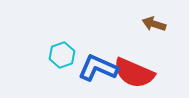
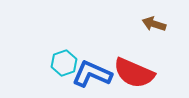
cyan hexagon: moved 2 px right, 8 px down
blue L-shape: moved 6 px left, 6 px down
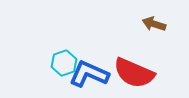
blue L-shape: moved 3 px left
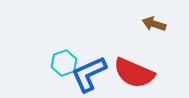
blue L-shape: rotated 48 degrees counterclockwise
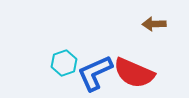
brown arrow: rotated 20 degrees counterclockwise
blue L-shape: moved 6 px right, 1 px up
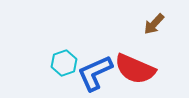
brown arrow: rotated 45 degrees counterclockwise
red semicircle: moved 1 px right, 4 px up
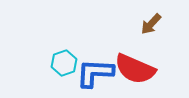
brown arrow: moved 3 px left
blue L-shape: rotated 27 degrees clockwise
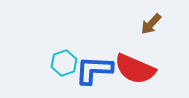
blue L-shape: moved 1 px left, 3 px up
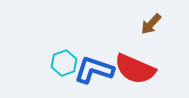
blue L-shape: rotated 15 degrees clockwise
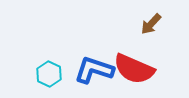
cyan hexagon: moved 15 px left, 11 px down; rotated 15 degrees counterclockwise
red semicircle: moved 1 px left
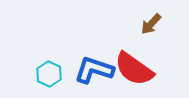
red semicircle: rotated 12 degrees clockwise
